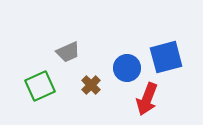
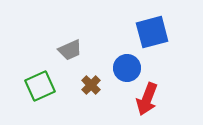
gray trapezoid: moved 2 px right, 2 px up
blue square: moved 14 px left, 25 px up
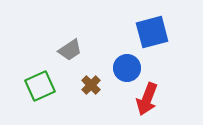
gray trapezoid: rotated 10 degrees counterclockwise
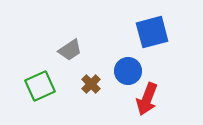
blue circle: moved 1 px right, 3 px down
brown cross: moved 1 px up
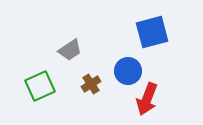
brown cross: rotated 12 degrees clockwise
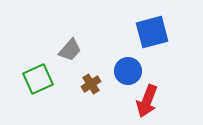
gray trapezoid: rotated 15 degrees counterclockwise
green square: moved 2 px left, 7 px up
red arrow: moved 2 px down
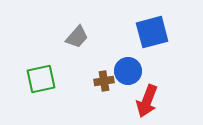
gray trapezoid: moved 7 px right, 13 px up
green square: moved 3 px right; rotated 12 degrees clockwise
brown cross: moved 13 px right, 3 px up; rotated 24 degrees clockwise
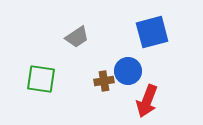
gray trapezoid: rotated 15 degrees clockwise
green square: rotated 20 degrees clockwise
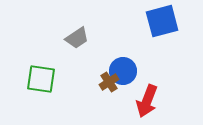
blue square: moved 10 px right, 11 px up
gray trapezoid: moved 1 px down
blue circle: moved 5 px left
brown cross: moved 5 px right, 1 px down; rotated 24 degrees counterclockwise
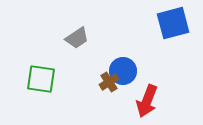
blue square: moved 11 px right, 2 px down
